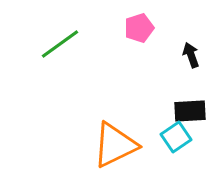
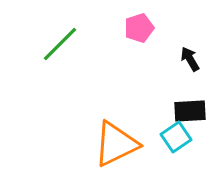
green line: rotated 9 degrees counterclockwise
black arrow: moved 1 px left, 4 px down; rotated 10 degrees counterclockwise
orange triangle: moved 1 px right, 1 px up
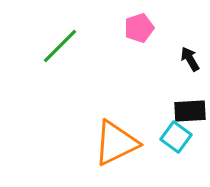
green line: moved 2 px down
cyan square: rotated 20 degrees counterclockwise
orange triangle: moved 1 px up
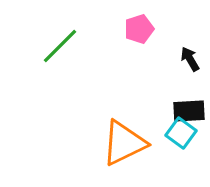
pink pentagon: moved 1 px down
black rectangle: moved 1 px left
cyan square: moved 5 px right, 4 px up
orange triangle: moved 8 px right
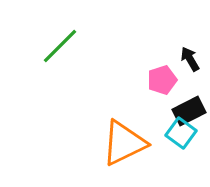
pink pentagon: moved 23 px right, 51 px down
black rectangle: rotated 24 degrees counterclockwise
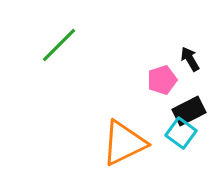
green line: moved 1 px left, 1 px up
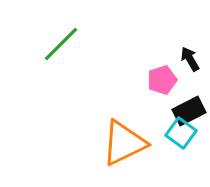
green line: moved 2 px right, 1 px up
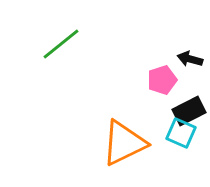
green line: rotated 6 degrees clockwise
black arrow: rotated 45 degrees counterclockwise
cyan square: rotated 12 degrees counterclockwise
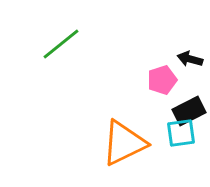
cyan square: rotated 32 degrees counterclockwise
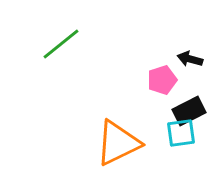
orange triangle: moved 6 px left
